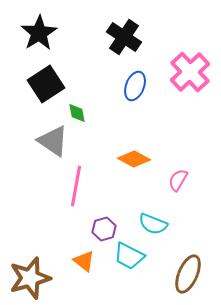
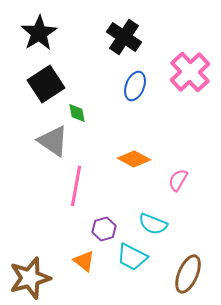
cyan trapezoid: moved 3 px right, 1 px down
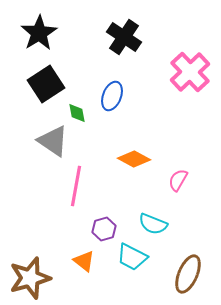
blue ellipse: moved 23 px left, 10 px down
